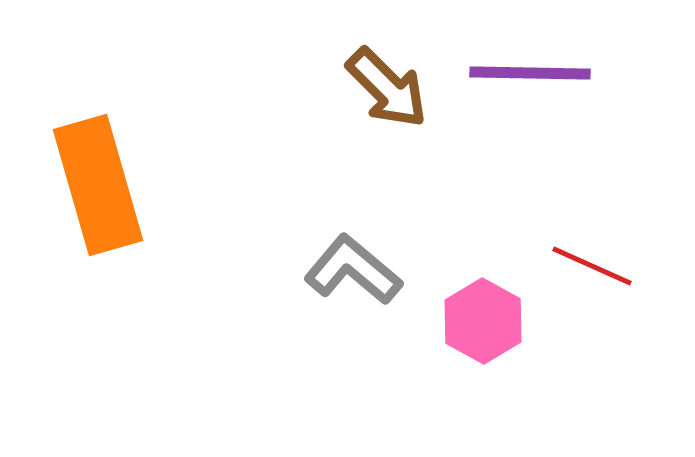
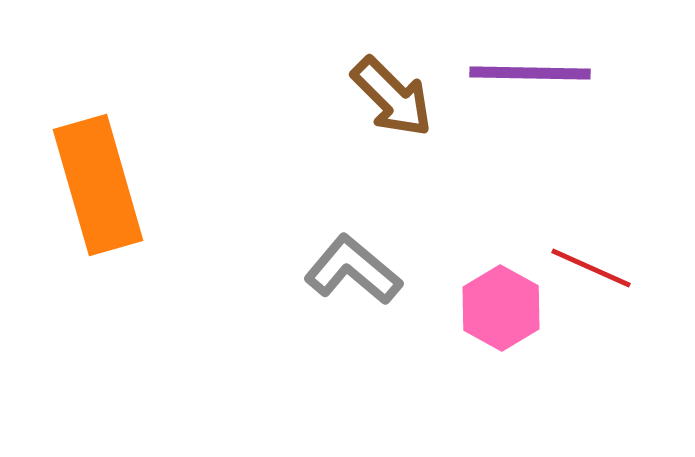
brown arrow: moved 5 px right, 9 px down
red line: moved 1 px left, 2 px down
pink hexagon: moved 18 px right, 13 px up
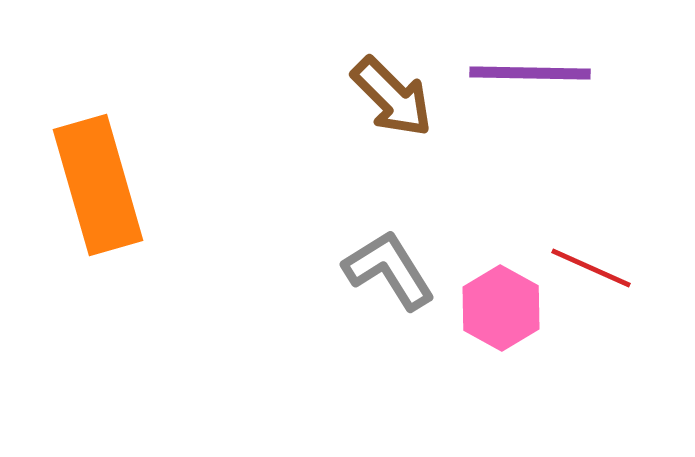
gray L-shape: moved 36 px right; rotated 18 degrees clockwise
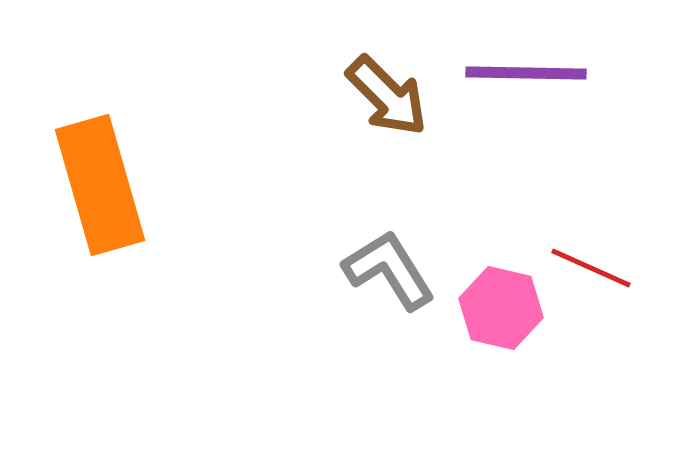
purple line: moved 4 px left
brown arrow: moved 5 px left, 1 px up
orange rectangle: moved 2 px right
pink hexagon: rotated 16 degrees counterclockwise
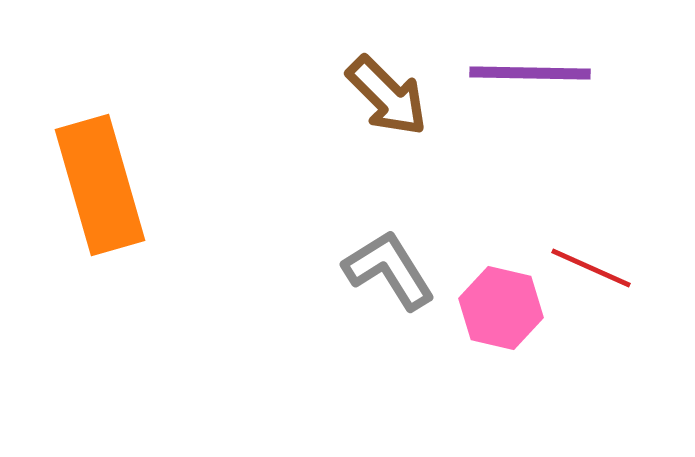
purple line: moved 4 px right
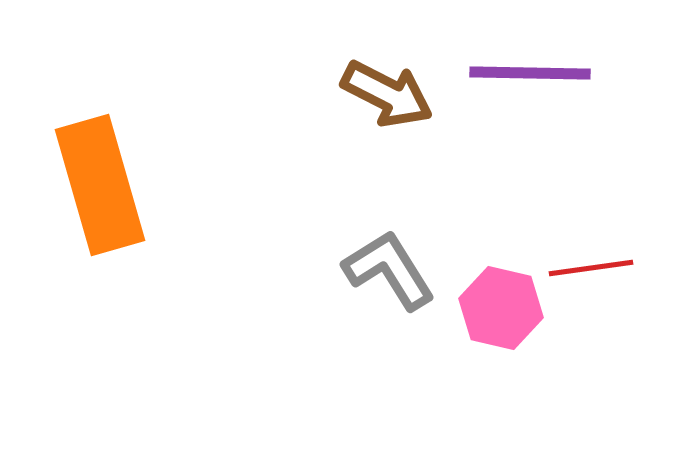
brown arrow: moved 2 px up; rotated 18 degrees counterclockwise
red line: rotated 32 degrees counterclockwise
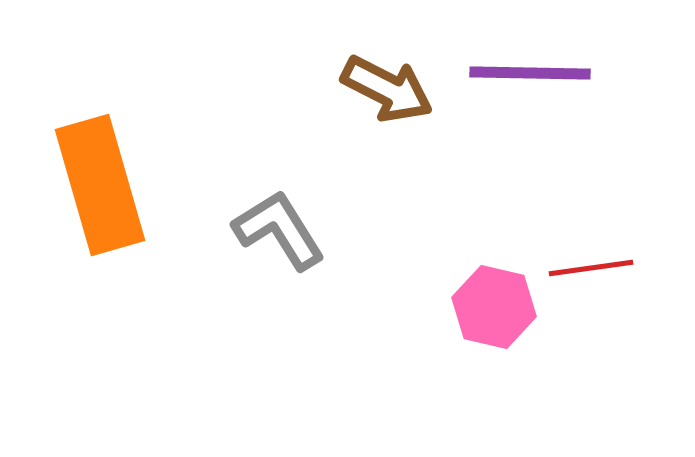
brown arrow: moved 5 px up
gray L-shape: moved 110 px left, 40 px up
pink hexagon: moved 7 px left, 1 px up
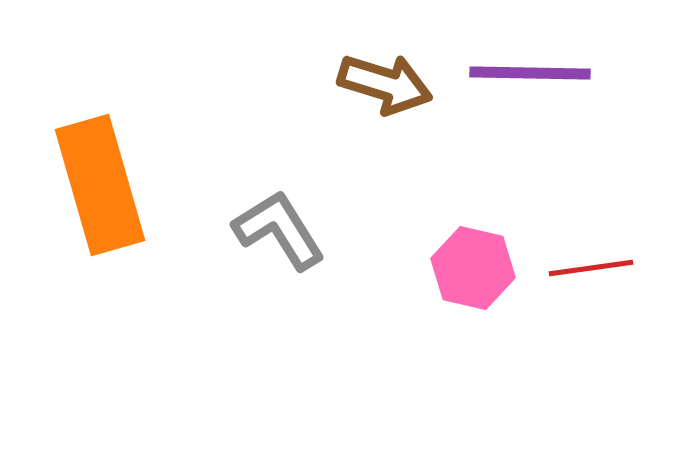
brown arrow: moved 2 px left, 5 px up; rotated 10 degrees counterclockwise
pink hexagon: moved 21 px left, 39 px up
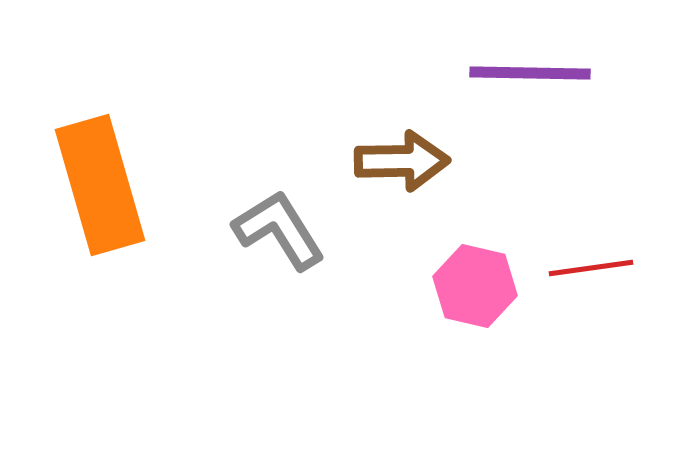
brown arrow: moved 17 px right, 77 px down; rotated 18 degrees counterclockwise
pink hexagon: moved 2 px right, 18 px down
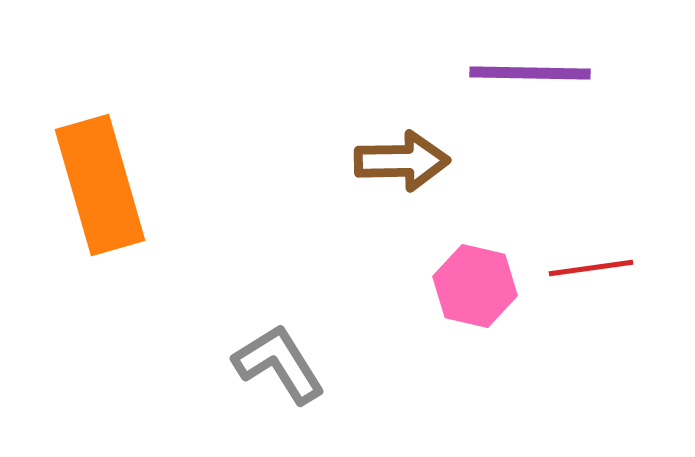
gray L-shape: moved 134 px down
